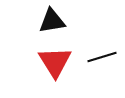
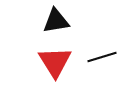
black triangle: moved 4 px right
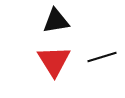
red triangle: moved 1 px left, 1 px up
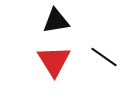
black line: moved 2 px right; rotated 52 degrees clockwise
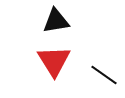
black line: moved 18 px down
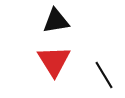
black line: rotated 24 degrees clockwise
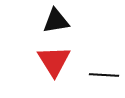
black line: rotated 56 degrees counterclockwise
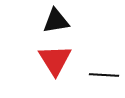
red triangle: moved 1 px right, 1 px up
